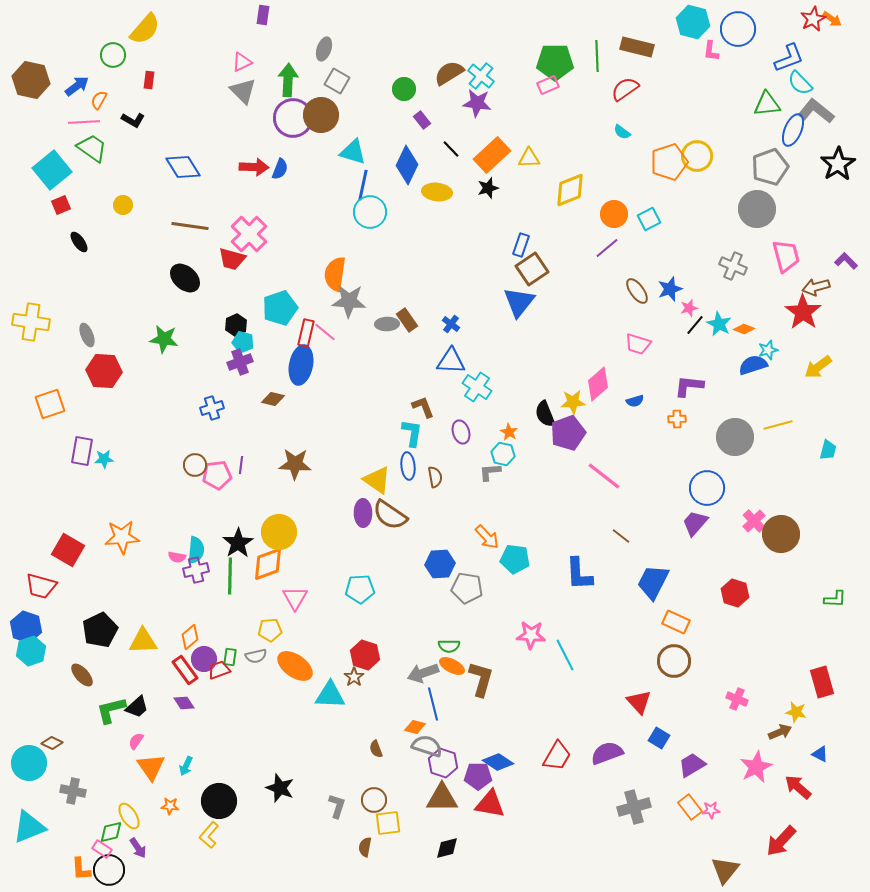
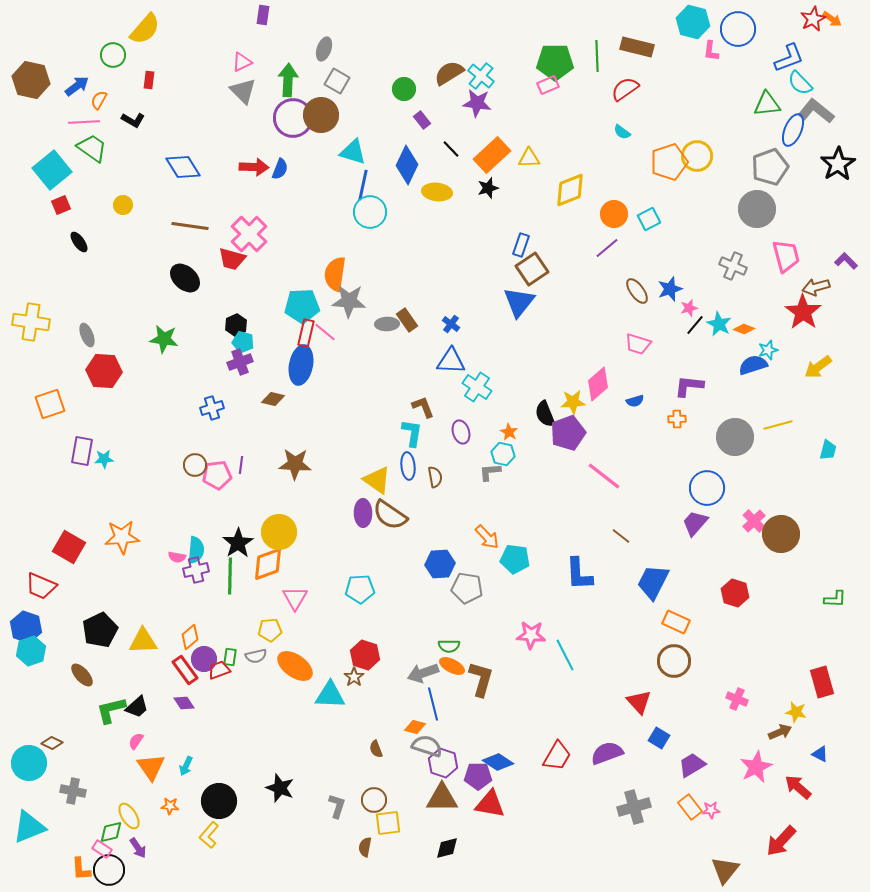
cyan pentagon at (280, 308): moved 22 px right, 2 px up; rotated 16 degrees clockwise
red square at (68, 550): moved 1 px right, 3 px up
red trapezoid at (41, 586): rotated 8 degrees clockwise
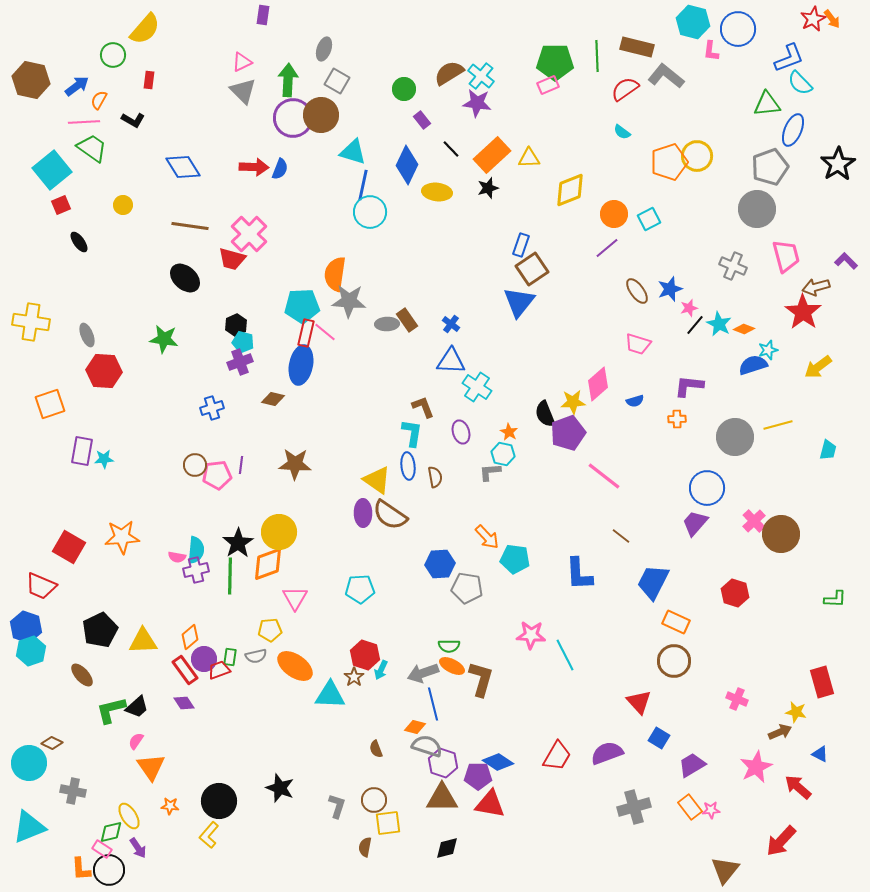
orange arrow at (832, 19): rotated 18 degrees clockwise
gray L-shape at (816, 111): moved 150 px left, 35 px up
cyan arrow at (186, 766): moved 195 px right, 96 px up
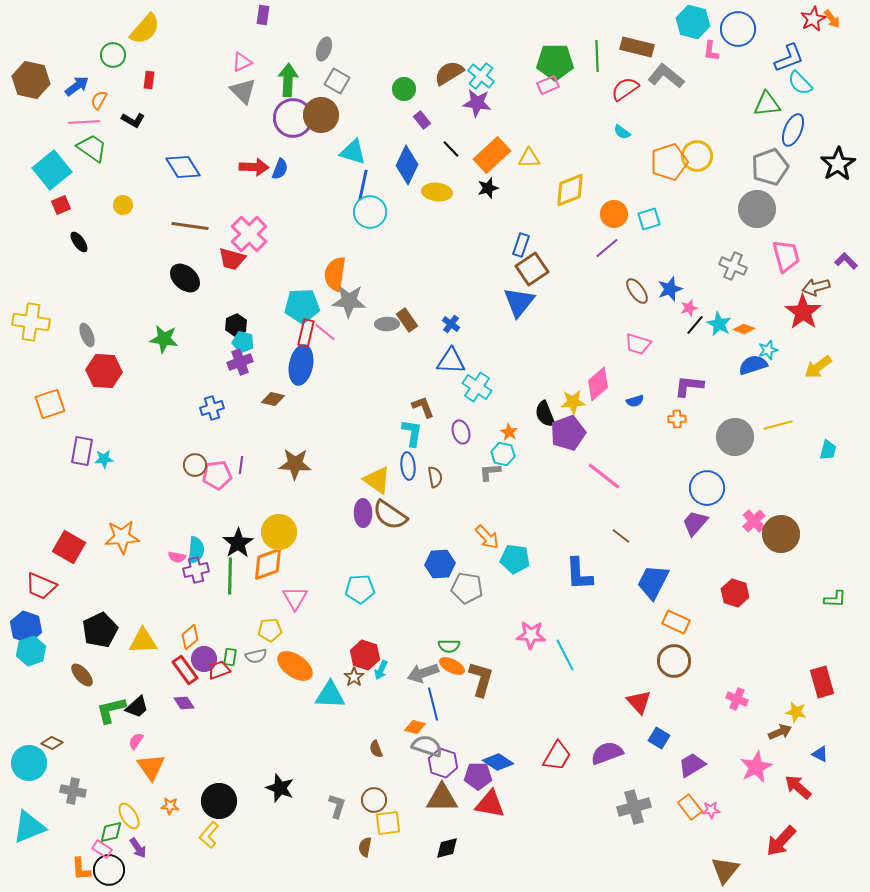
cyan square at (649, 219): rotated 10 degrees clockwise
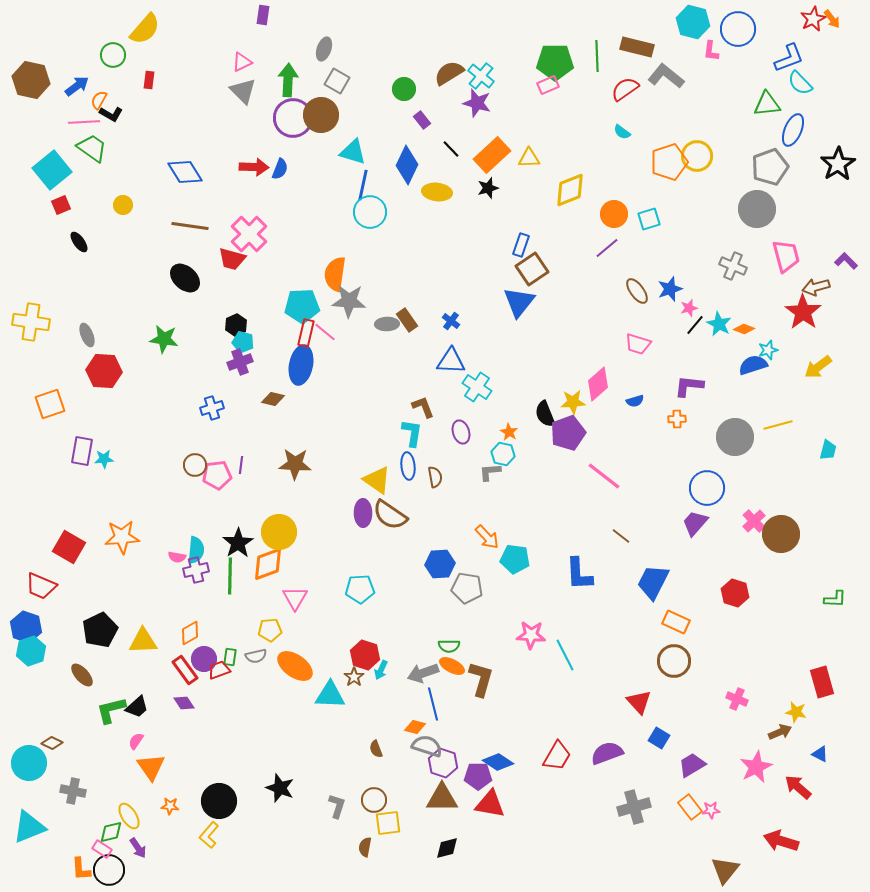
purple star at (477, 103): rotated 8 degrees clockwise
black L-shape at (133, 120): moved 22 px left, 6 px up
blue diamond at (183, 167): moved 2 px right, 5 px down
blue cross at (451, 324): moved 3 px up
orange diamond at (190, 637): moved 4 px up; rotated 10 degrees clockwise
red arrow at (781, 841): rotated 64 degrees clockwise
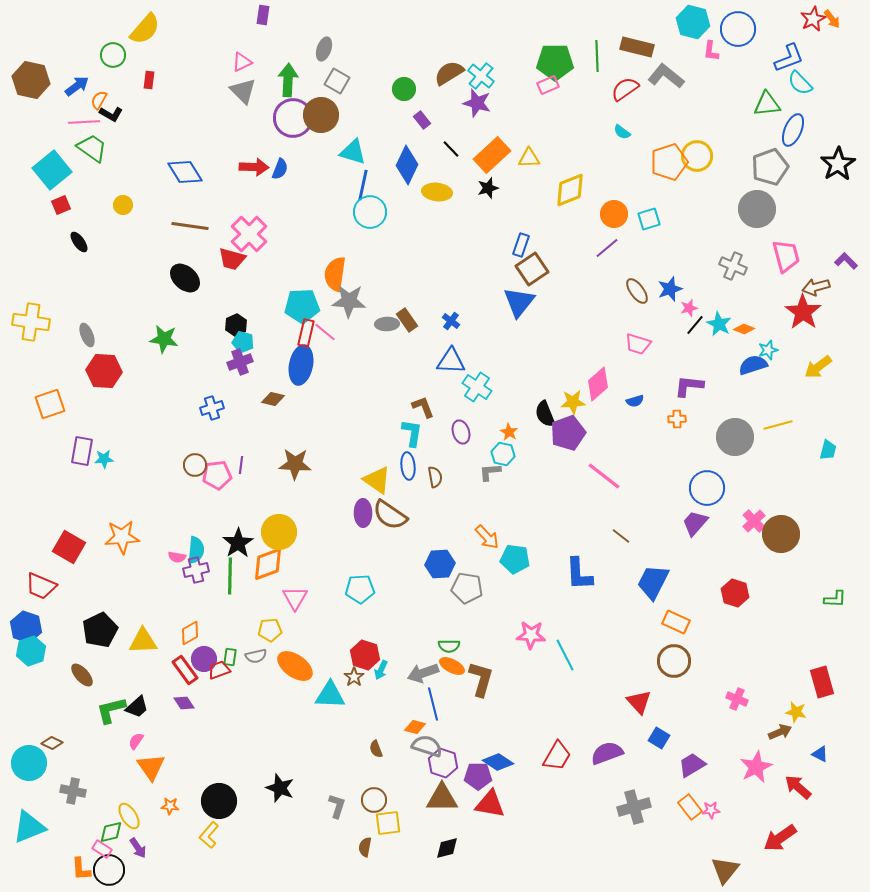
red arrow at (781, 841): moved 1 px left, 3 px up; rotated 52 degrees counterclockwise
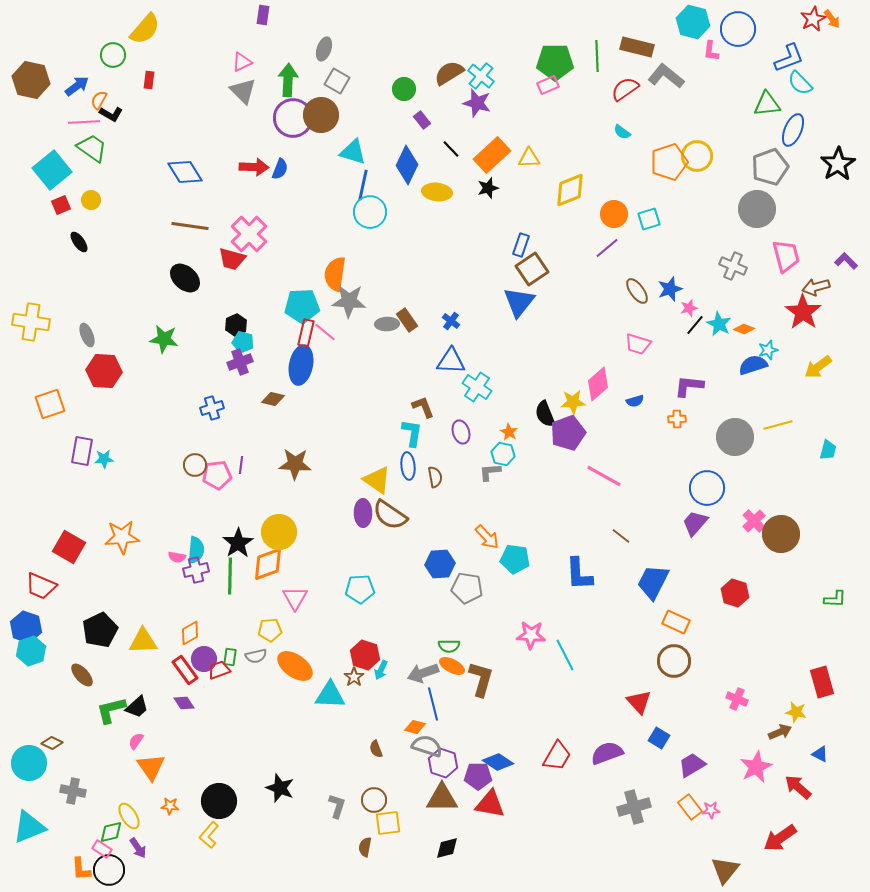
yellow circle at (123, 205): moved 32 px left, 5 px up
pink line at (604, 476): rotated 9 degrees counterclockwise
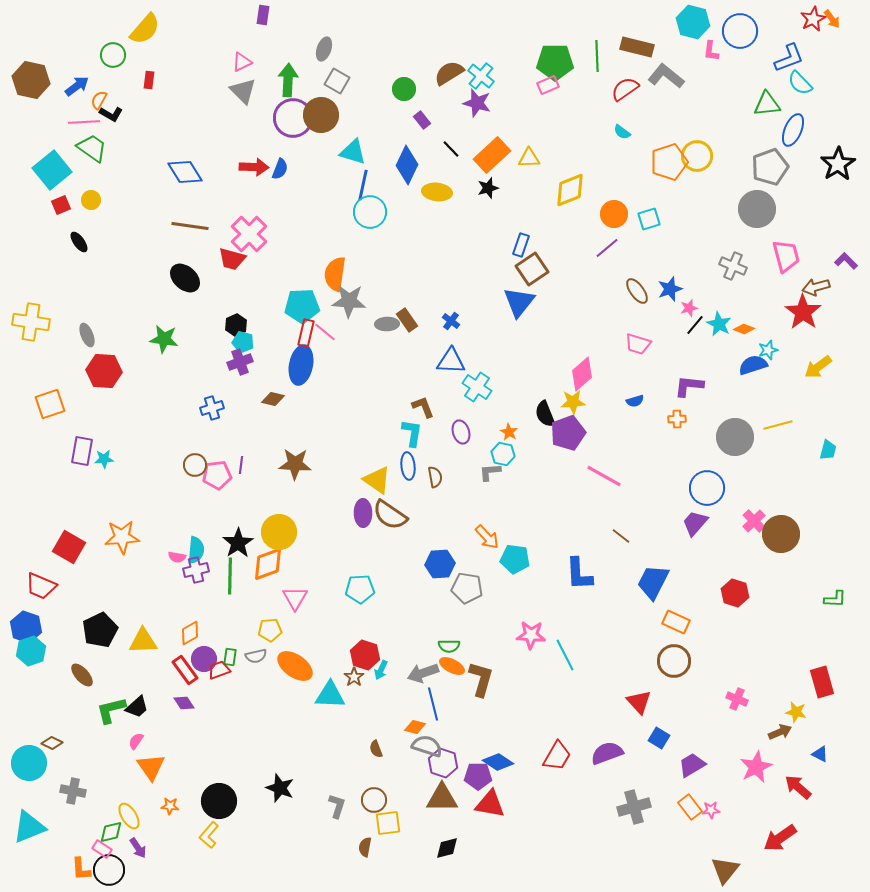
blue circle at (738, 29): moved 2 px right, 2 px down
pink diamond at (598, 384): moved 16 px left, 10 px up
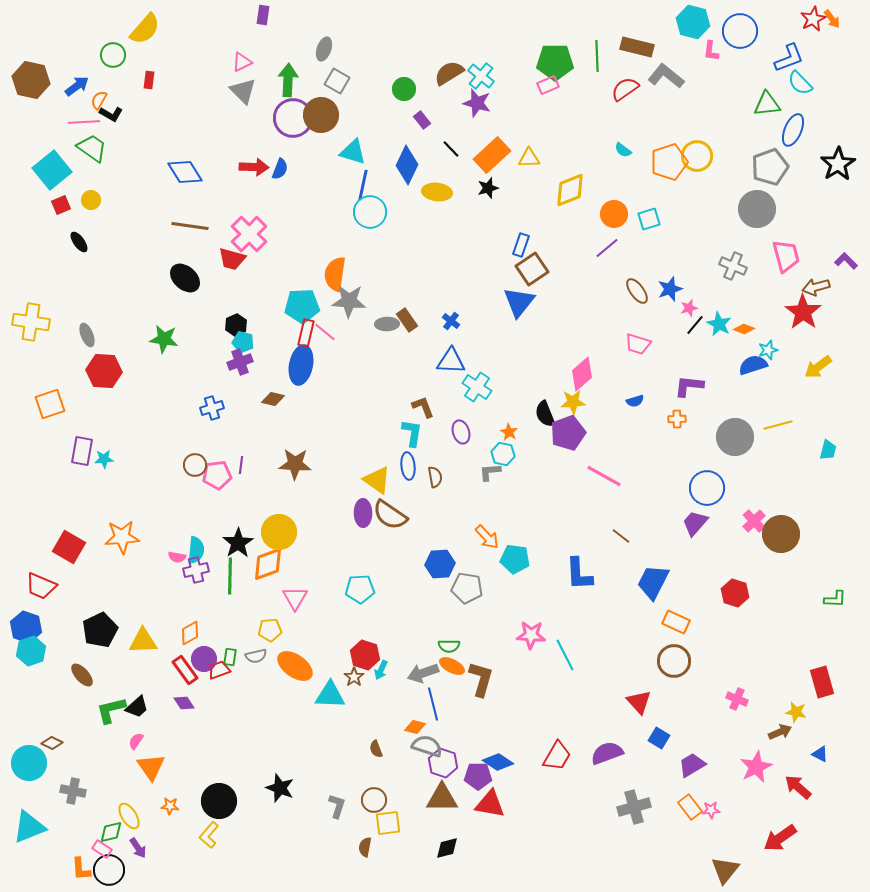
cyan semicircle at (622, 132): moved 1 px right, 18 px down
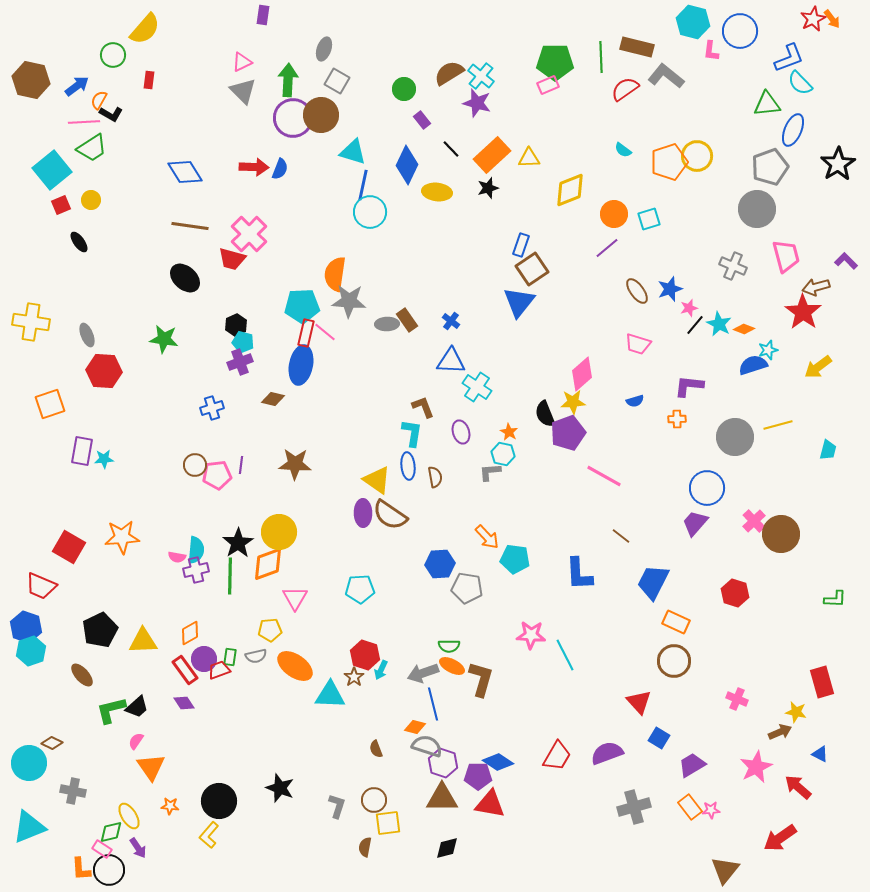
green line at (597, 56): moved 4 px right, 1 px down
green trapezoid at (92, 148): rotated 112 degrees clockwise
